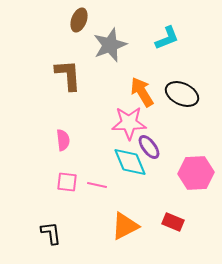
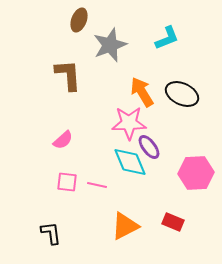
pink semicircle: rotated 55 degrees clockwise
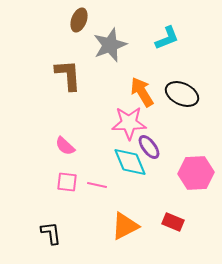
pink semicircle: moved 2 px right, 6 px down; rotated 85 degrees clockwise
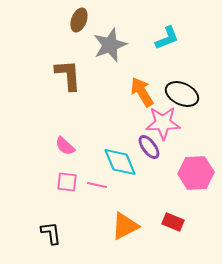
pink star: moved 34 px right
cyan diamond: moved 10 px left
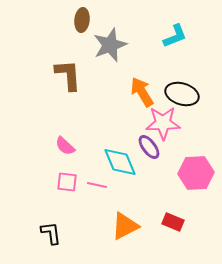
brown ellipse: moved 3 px right; rotated 15 degrees counterclockwise
cyan L-shape: moved 8 px right, 2 px up
black ellipse: rotated 8 degrees counterclockwise
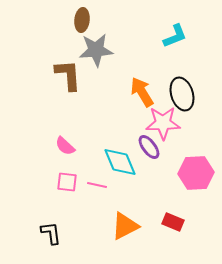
gray star: moved 14 px left, 5 px down; rotated 16 degrees clockwise
black ellipse: rotated 56 degrees clockwise
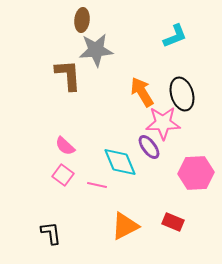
pink square: moved 4 px left, 7 px up; rotated 30 degrees clockwise
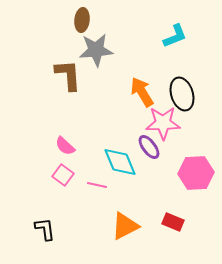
black L-shape: moved 6 px left, 4 px up
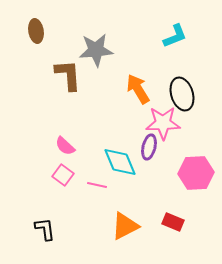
brown ellipse: moved 46 px left, 11 px down; rotated 15 degrees counterclockwise
orange arrow: moved 4 px left, 3 px up
purple ellipse: rotated 50 degrees clockwise
